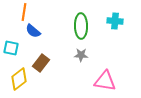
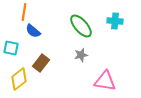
green ellipse: rotated 40 degrees counterclockwise
gray star: rotated 16 degrees counterclockwise
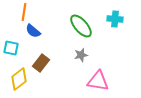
cyan cross: moved 2 px up
pink triangle: moved 7 px left
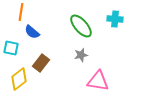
orange line: moved 3 px left
blue semicircle: moved 1 px left, 1 px down
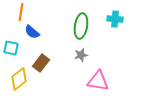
green ellipse: rotated 50 degrees clockwise
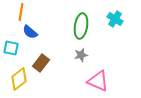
cyan cross: rotated 28 degrees clockwise
blue semicircle: moved 2 px left
pink triangle: rotated 15 degrees clockwise
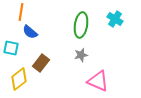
green ellipse: moved 1 px up
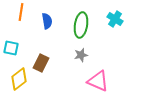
blue semicircle: moved 17 px right, 11 px up; rotated 140 degrees counterclockwise
brown rectangle: rotated 12 degrees counterclockwise
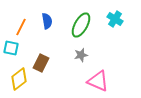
orange line: moved 15 px down; rotated 18 degrees clockwise
green ellipse: rotated 20 degrees clockwise
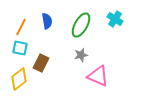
cyan square: moved 9 px right
pink triangle: moved 5 px up
